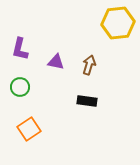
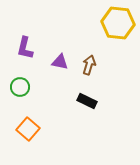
yellow hexagon: rotated 12 degrees clockwise
purple L-shape: moved 5 px right, 1 px up
purple triangle: moved 4 px right
black rectangle: rotated 18 degrees clockwise
orange square: moved 1 px left; rotated 15 degrees counterclockwise
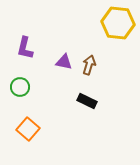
purple triangle: moved 4 px right
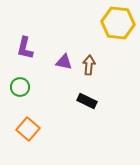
brown arrow: rotated 12 degrees counterclockwise
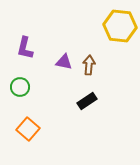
yellow hexagon: moved 2 px right, 3 px down
black rectangle: rotated 60 degrees counterclockwise
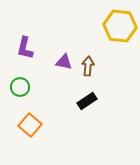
brown arrow: moved 1 px left, 1 px down
orange square: moved 2 px right, 4 px up
